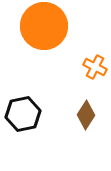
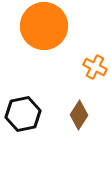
brown diamond: moved 7 px left
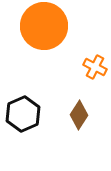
black hexagon: rotated 12 degrees counterclockwise
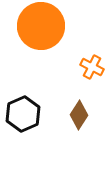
orange circle: moved 3 px left
orange cross: moved 3 px left
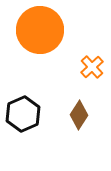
orange circle: moved 1 px left, 4 px down
orange cross: rotated 20 degrees clockwise
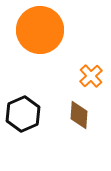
orange cross: moved 1 px left, 9 px down
brown diamond: rotated 28 degrees counterclockwise
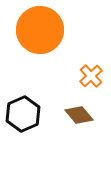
brown diamond: rotated 44 degrees counterclockwise
